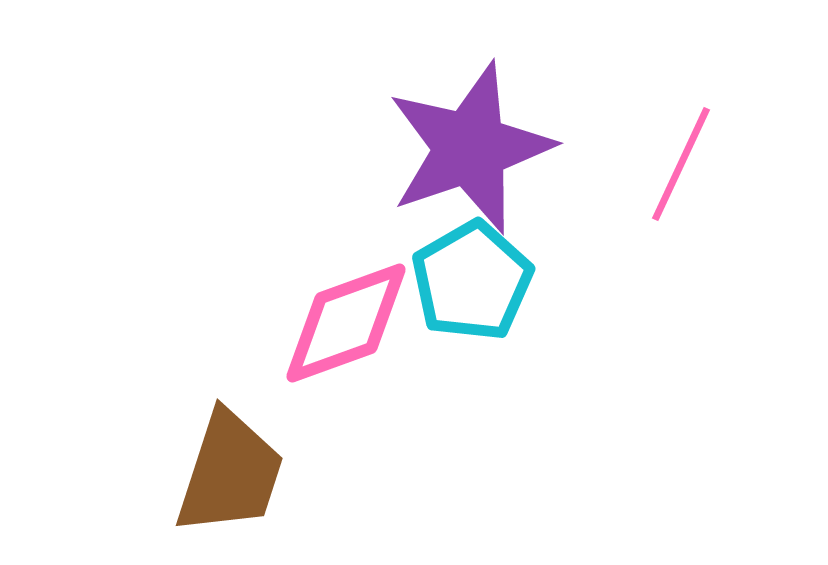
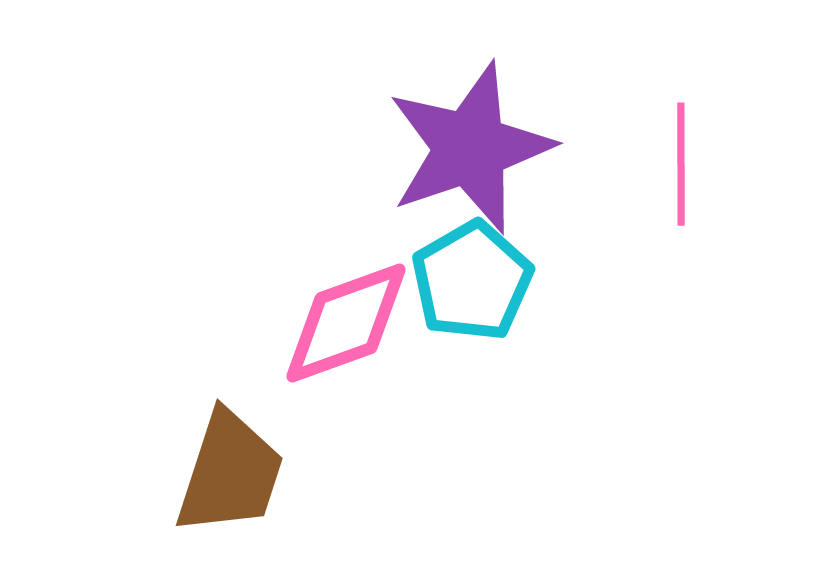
pink line: rotated 25 degrees counterclockwise
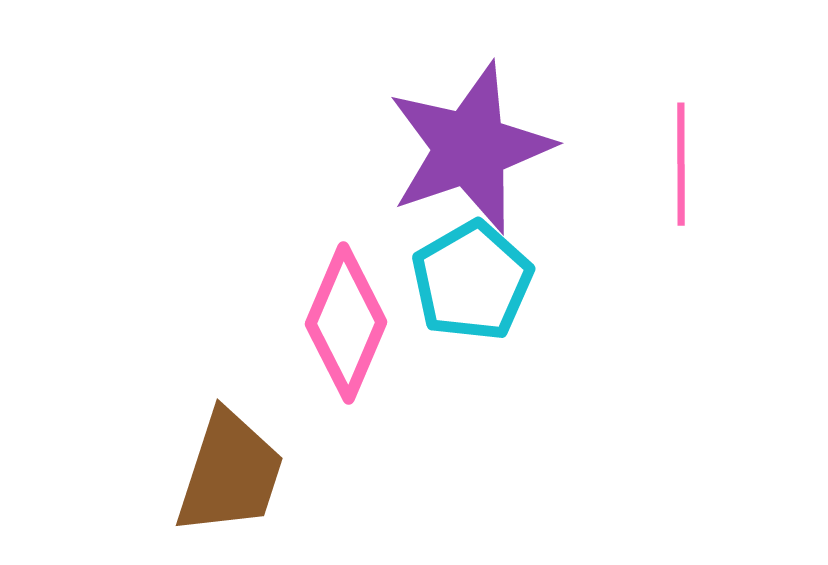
pink diamond: rotated 47 degrees counterclockwise
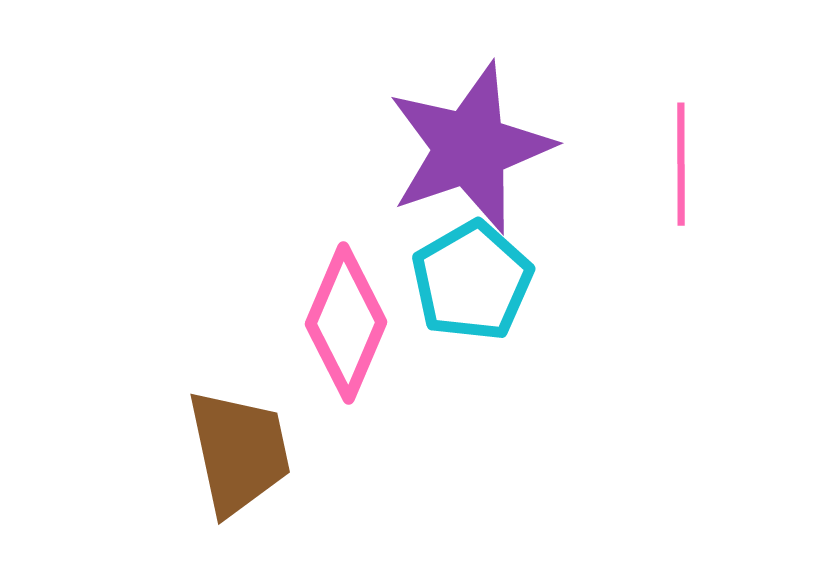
brown trapezoid: moved 9 px right, 21 px up; rotated 30 degrees counterclockwise
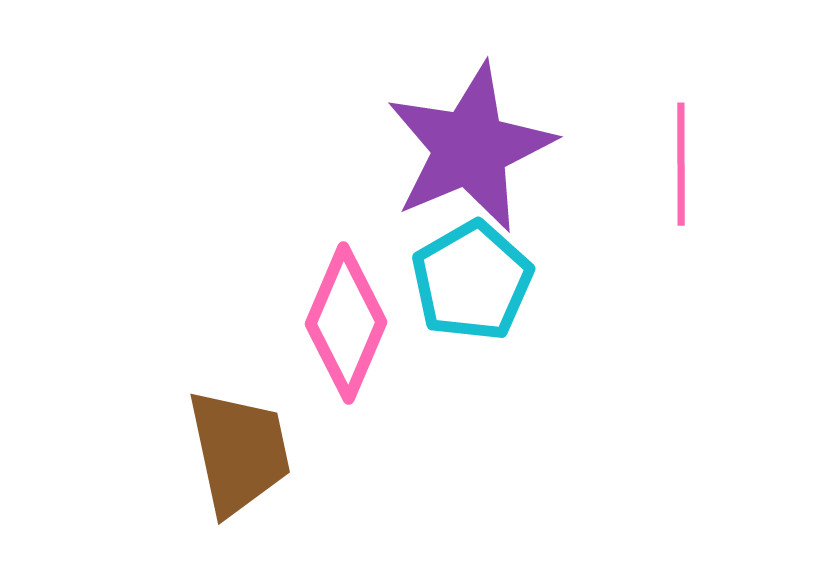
purple star: rotated 4 degrees counterclockwise
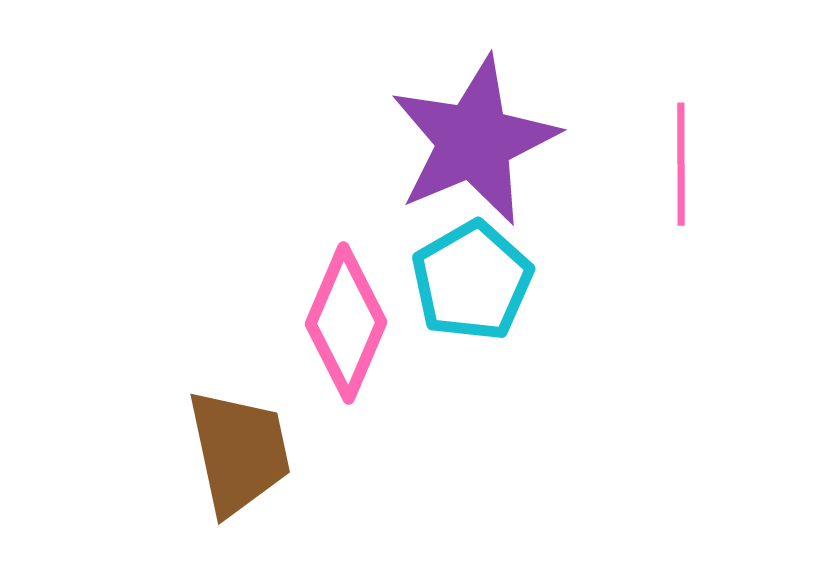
purple star: moved 4 px right, 7 px up
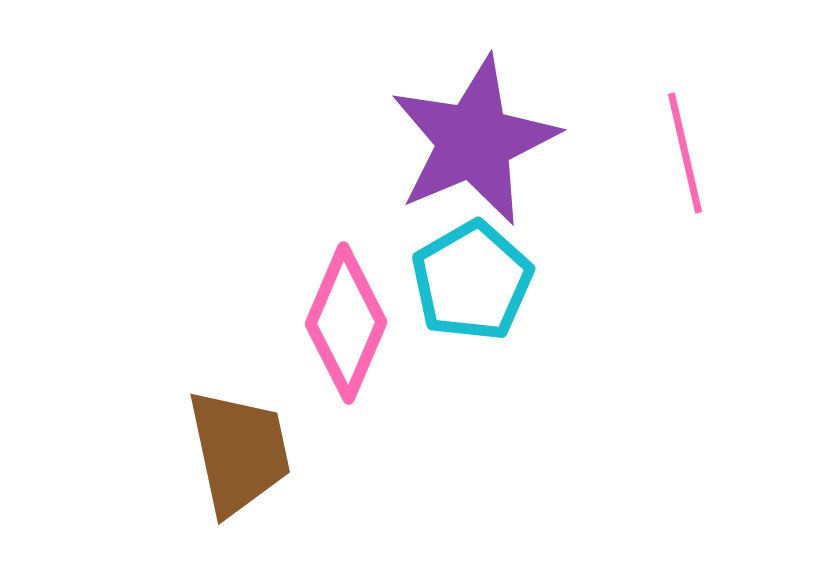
pink line: moved 4 px right, 11 px up; rotated 13 degrees counterclockwise
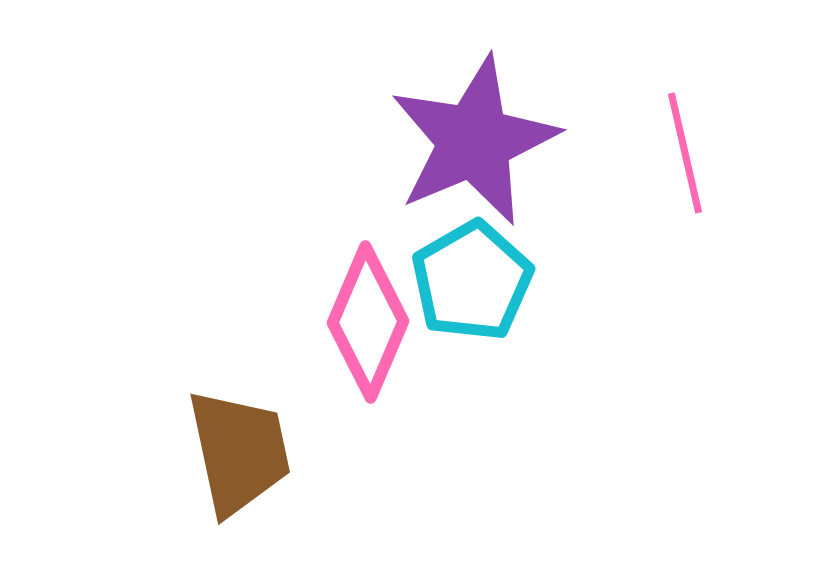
pink diamond: moved 22 px right, 1 px up
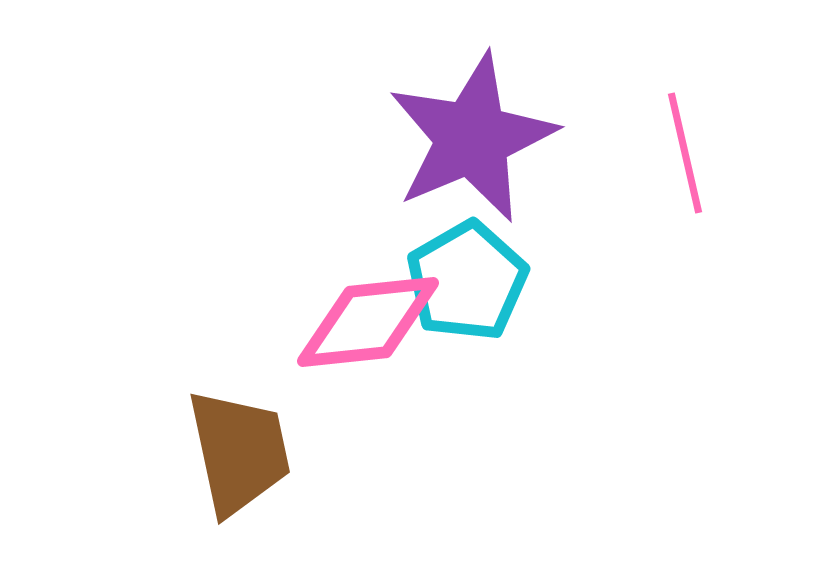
purple star: moved 2 px left, 3 px up
cyan pentagon: moved 5 px left
pink diamond: rotated 61 degrees clockwise
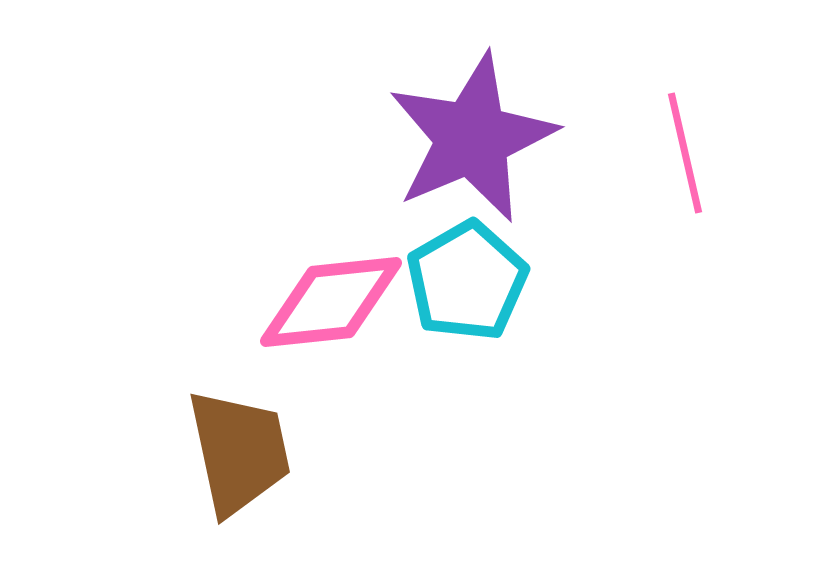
pink diamond: moved 37 px left, 20 px up
